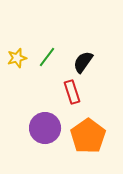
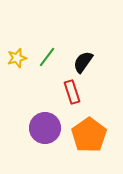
orange pentagon: moved 1 px right, 1 px up
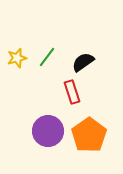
black semicircle: rotated 20 degrees clockwise
purple circle: moved 3 px right, 3 px down
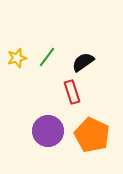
orange pentagon: moved 3 px right; rotated 12 degrees counterclockwise
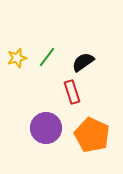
purple circle: moved 2 px left, 3 px up
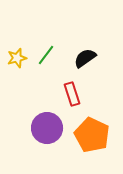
green line: moved 1 px left, 2 px up
black semicircle: moved 2 px right, 4 px up
red rectangle: moved 2 px down
purple circle: moved 1 px right
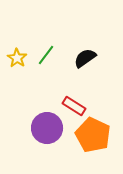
yellow star: rotated 24 degrees counterclockwise
red rectangle: moved 2 px right, 12 px down; rotated 40 degrees counterclockwise
orange pentagon: moved 1 px right
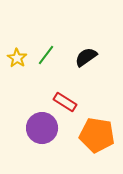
black semicircle: moved 1 px right, 1 px up
red rectangle: moved 9 px left, 4 px up
purple circle: moved 5 px left
orange pentagon: moved 4 px right; rotated 16 degrees counterclockwise
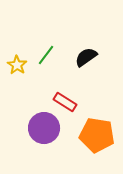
yellow star: moved 7 px down
purple circle: moved 2 px right
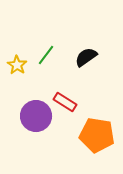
purple circle: moved 8 px left, 12 px up
